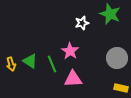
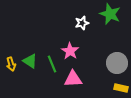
gray circle: moved 5 px down
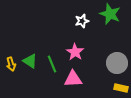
white star: moved 2 px up
pink star: moved 5 px right, 1 px down
